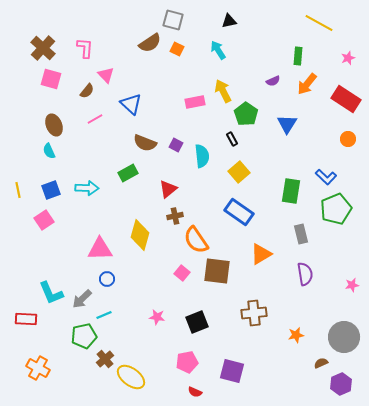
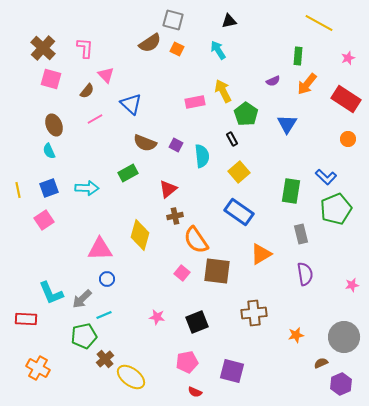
blue square at (51, 190): moved 2 px left, 2 px up
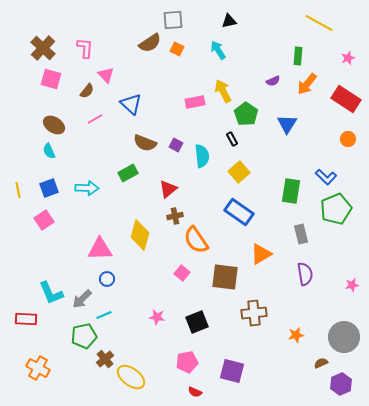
gray square at (173, 20): rotated 20 degrees counterclockwise
brown ellipse at (54, 125): rotated 35 degrees counterclockwise
brown square at (217, 271): moved 8 px right, 6 px down
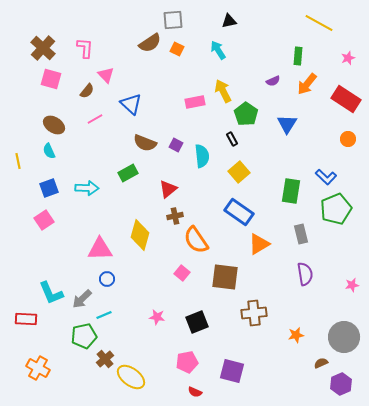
yellow line at (18, 190): moved 29 px up
orange triangle at (261, 254): moved 2 px left, 10 px up
